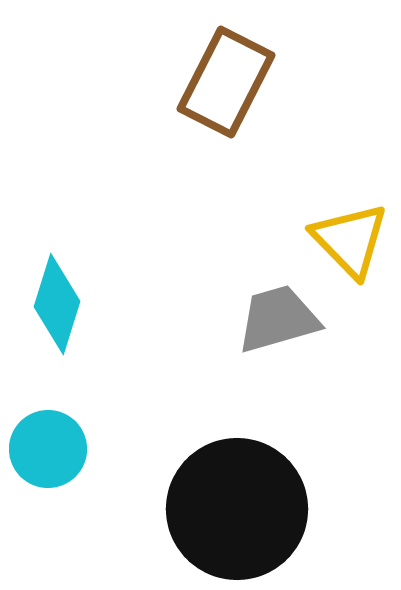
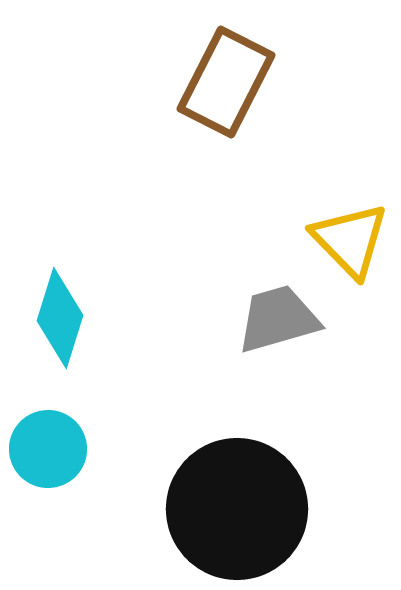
cyan diamond: moved 3 px right, 14 px down
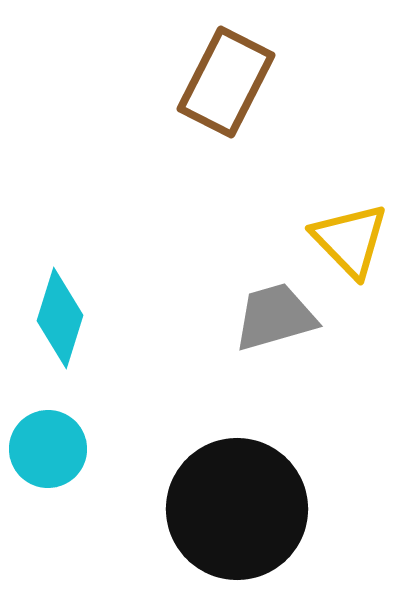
gray trapezoid: moved 3 px left, 2 px up
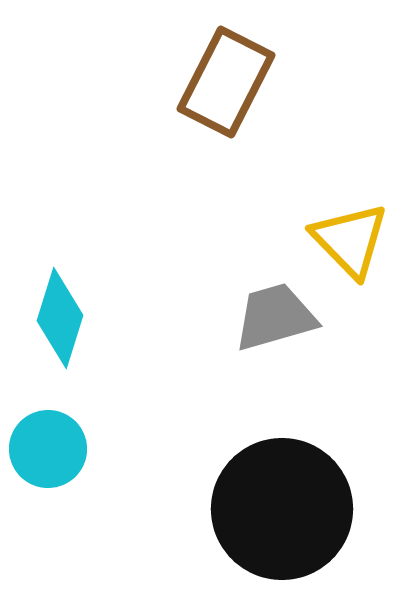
black circle: moved 45 px right
